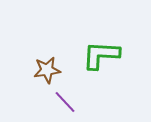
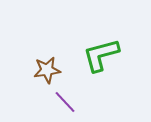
green L-shape: rotated 18 degrees counterclockwise
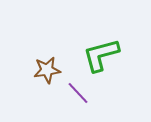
purple line: moved 13 px right, 9 px up
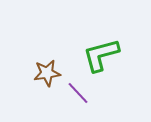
brown star: moved 3 px down
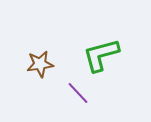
brown star: moved 7 px left, 9 px up
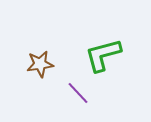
green L-shape: moved 2 px right
